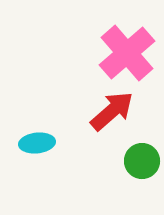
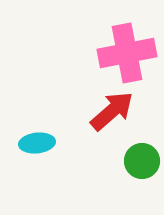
pink cross: rotated 30 degrees clockwise
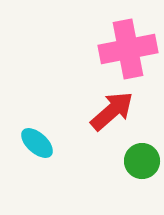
pink cross: moved 1 px right, 4 px up
cyan ellipse: rotated 48 degrees clockwise
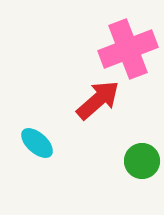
pink cross: rotated 10 degrees counterclockwise
red arrow: moved 14 px left, 11 px up
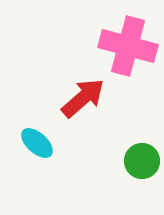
pink cross: moved 3 px up; rotated 36 degrees clockwise
red arrow: moved 15 px left, 2 px up
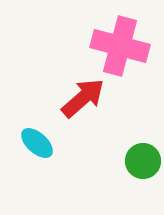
pink cross: moved 8 px left
green circle: moved 1 px right
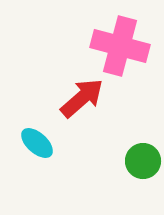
red arrow: moved 1 px left
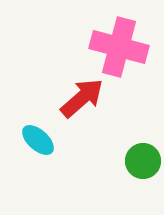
pink cross: moved 1 px left, 1 px down
cyan ellipse: moved 1 px right, 3 px up
